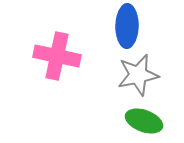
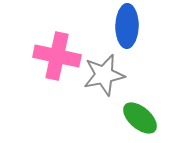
gray star: moved 34 px left
green ellipse: moved 4 px left, 3 px up; rotated 21 degrees clockwise
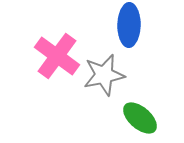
blue ellipse: moved 2 px right, 1 px up
pink cross: rotated 24 degrees clockwise
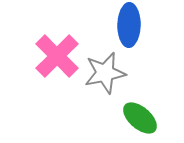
pink cross: rotated 9 degrees clockwise
gray star: moved 1 px right, 2 px up
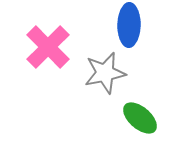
pink cross: moved 9 px left, 9 px up
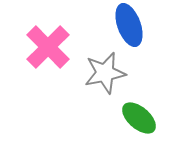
blue ellipse: rotated 21 degrees counterclockwise
green ellipse: moved 1 px left
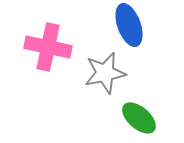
pink cross: rotated 33 degrees counterclockwise
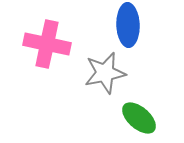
blue ellipse: moved 1 px left; rotated 18 degrees clockwise
pink cross: moved 1 px left, 3 px up
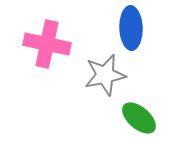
blue ellipse: moved 3 px right, 3 px down
gray star: moved 2 px down
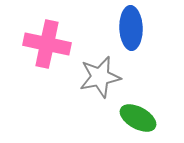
gray star: moved 5 px left, 2 px down
green ellipse: moved 1 px left; rotated 12 degrees counterclockwise
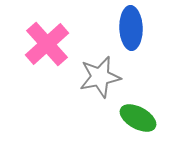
pink cross: rotated 36 degrees clockwise
